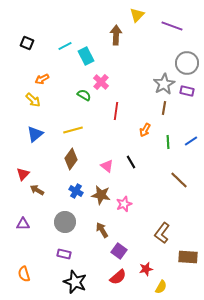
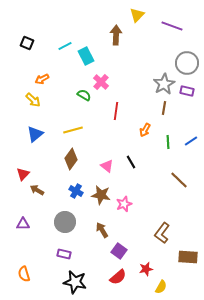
black star at (75, 282): rotated 10 degrees counterclockwise
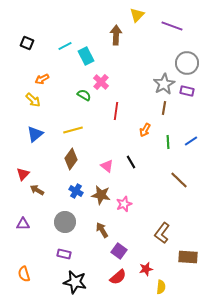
yellow semicircle at (161, 287): rotated 24 degrees counterclockwise
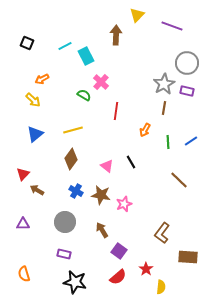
red star at (146, 269): rotated 24 degrees counterclockwise
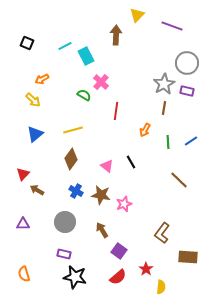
black star at (75, 282): moved 5 px up
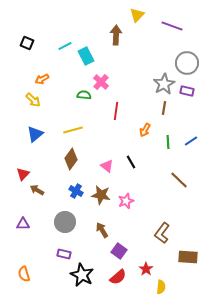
green semicircle at (84, 95): rotated 24 degrees counterclockwise
pink star at (124, 204): moved 2 px right, 3 px up
black star at (75, 277): moved 7 px right, 2 px up; rotated 15 degrees clockwise
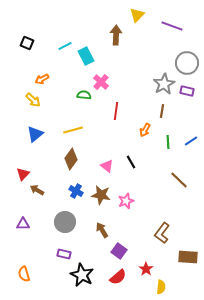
brown line at (164, 108): moved 2 px left, 3 px down
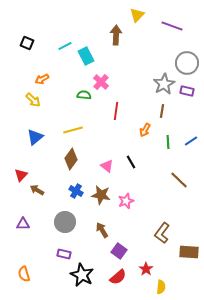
blue triangle at (35, 134): moved 3 px down
red triangle at (23, 174): moved 2 px left, 1 px down
brown rectangle at (188, 257): moved 1 px right, 5 px up
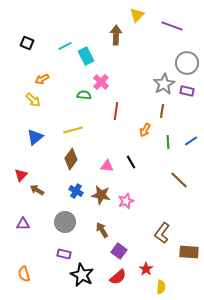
pink triangle at (107, 166): rotated 32 degrees counterclockwise
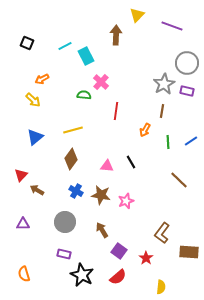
red star at (146, 269): moved 11 px up
